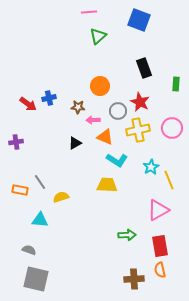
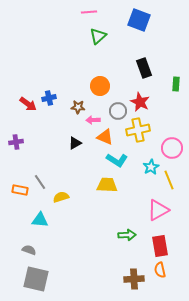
pink circle: moved 20 px down
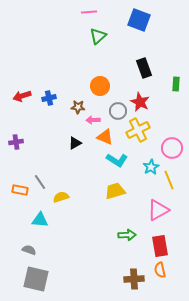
red arrow: moved 6 px left, 8 px up; rotated 126 degrees clockwise
yellow cross: rotated 15 degrees counterclockwise
yellow trapezoid: moved 8 px right, 6 px down; rotated 20 degrees counterclockwise
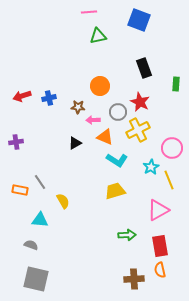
green triangle: rotated 30 degrees clockwise
gray circle: moved 1 px down
yellow semicircle: moved 2 px right, 4 px down; rotated 77 degrees clockwise
gray semicircle: moved 2 px right, 5 px up
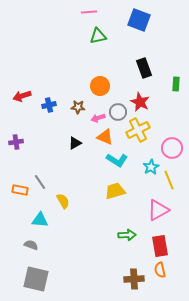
blue cross: moved 7 px down
pink arrow: moved 5 px right, 2 px up; rotated 16 degrees counterclockwise
